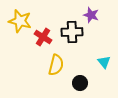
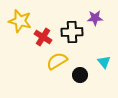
purple star: moved 4 px right, 3 px down; rotated 21 degrees counterclockwise
yellow semicircle: moved 1 px right, 4 px up; rotated 135 degrees counterclockwise
black circle: moved 8 px up
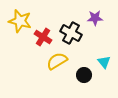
black cross: moved 1 px left, 1 px down; rotated 30 degrees clockwise
black circle: moved 4 px right
